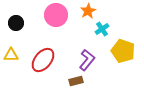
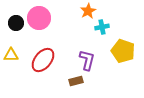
pink circle: moved 17 px left, 3 px down
cyan cross: moved 2 px up; rotated 24 degrees clockwise
purple L-shape: rotated 25 degrees counterclockwise
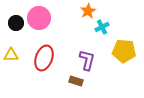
cyan cross: rotated 16 degrees counterclockwise
yellow pentagon: moved 1 px right; rotated 15 degrees counterclockwise
red ellipse: moved 1 px right, 2 px up; rotated 20 degrees counterclockwise
brown rectangle: rotated 32 degrees clockwise
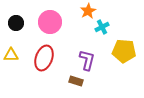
pink circle: moved 11 px right, 4 px down
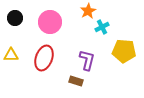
black circle: moved 1 px left, 5 px up
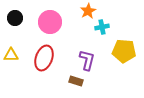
cyan cross: rotated 16 degrees clockwise
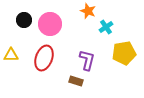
orange star: rotated 21 degrees counterclockwise
black circle: moved 9 px right, 2 px down
pink circle: moved 2 px down
cyan cross: moved 4 px right; rotated 24 degrees counterclockwise
yellow pentagon: moved 2 px down; rotated 15 degrees counterclockwise
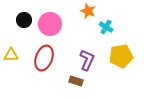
cyan cross: rotated 24 degrees counterclockwise
yellow pentagon: moved 3 px left, 3 px down
purple L-shape: rotated 10 degrees clockwise
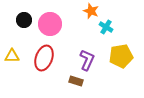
orange star: moved 3 px right
yellow triangle: moved 1 px right, 1 px down
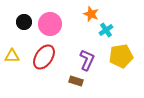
orange star: moved 3 px down
black circle: moved 2 px down
cyan cross: moved 3 px down; rotated 24 degrees clockwise
red ellipse: moved 1 px up; rotated 15 degrees clockwise
